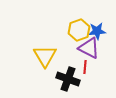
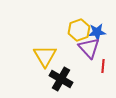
blue star: moved 1 px down
purple triangle: rotated 20 degrees clockwise
red line: moved 18 px right, 1 px up
black cross: moved 7 px left; rotated 10 degrees clockwise
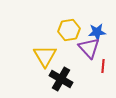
yellow hexagon: moved 10 px left; rotated 10 degrees clockwise
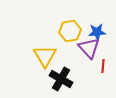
yellow hexagon: moved 1 px right, 1 px down
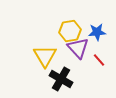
purple triangle: moved 11 px left
red line: moved 4 px left, 6 px up; rotated 48 degrees counterclockwise
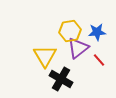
purple triangle: rotated 35 degrees clockwise
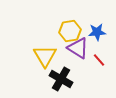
purple triangle: rotated 50 degrees counterclockwise
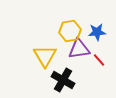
purple triangle: moved 1 px right, 1 px down; rotated 40 degrees counterclockwise
black cross: moved 2 px right, 1 px down
